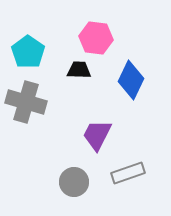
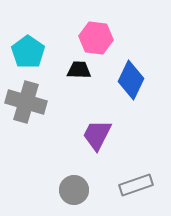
gray rectangle: moved 8 px right, 12 px down
gray circle: moved 8 px down
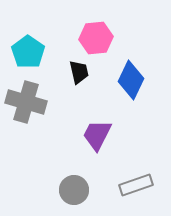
pink hexagon: rotated 12 degrees counterclockwise
black trapezoid: moved 2 px down; rotated 75 degrees clockwise
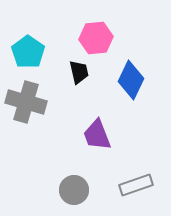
purple trapezoid: rotated 48 degrees counterclockwise
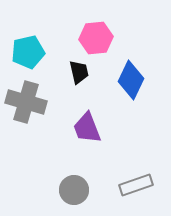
cyan pentagon: rotated 24 degrees clockwise
purple trapezoid: moved 10 px left, 7 px up
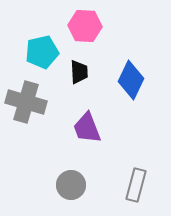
pink hexagon: moved 11 px left, 12 px up; rotated 8 degrees clockwise
cyan pentagon: moved 14 px right
black trapezoid: rotated 10 degrees clockwise
gray rectangle: rotated 56 degrees counterclockwise
gray circle: moved 3 px left, 5 px up
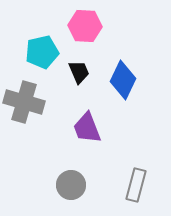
black trapezoid: rotated 20 degrees counterclockwise
blue diamond: moved 8 px left
gray cross: moved 2 px left
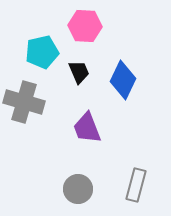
gray circle: moved 7 px right, 4 px down
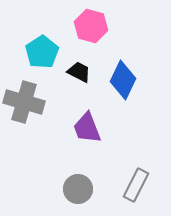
pink hexagon: moved 6 px right; rotated 12 degrees clockwise
cyan pentagon: rotated 20 degrees counterclockwise
black trapezoid: rotated 40 degrees counterclockwise
gray rectangle: rotated 12 degrees clockwise
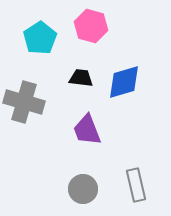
cyan pentagon: moved 2 px left, 14 px up
black trapezoid: moved 2 px right, 6 px down; rotated 20 degrees counterclockwise
blue diamond: moved 1 px right, 2 px down; rotated 48 degrees clockwise
purple trapezoid: moved 2 px down
gray rectangle: rotated 40 degrees counterclockwise
gray circle: moved 5 px right
